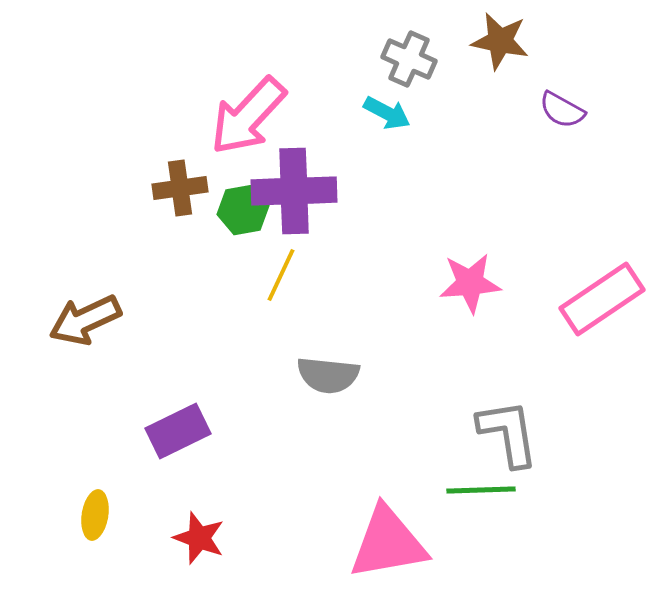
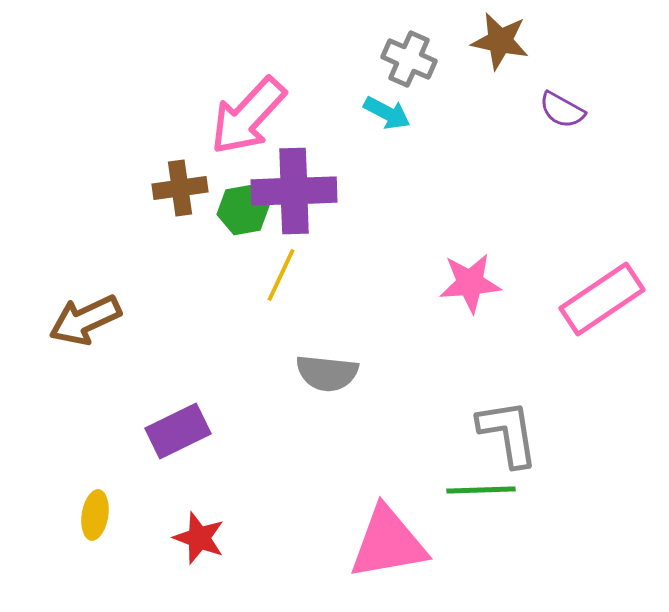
gray semicircle: moved 1 px left, 2 px up
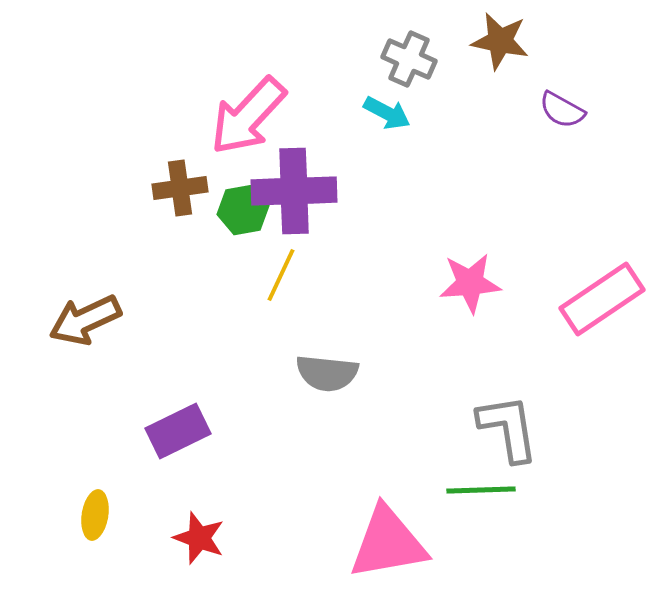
gray L-shape: moved 5 px up
